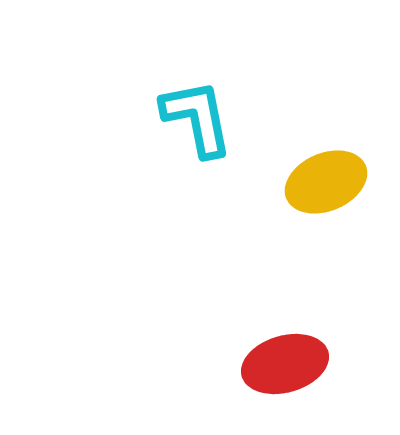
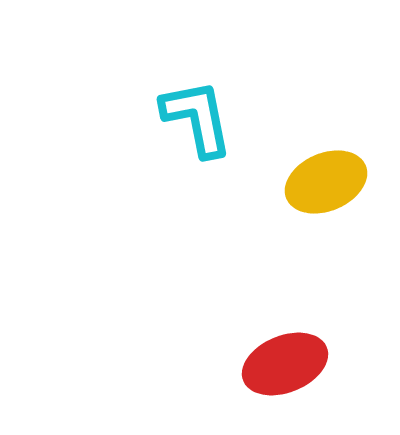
red ellipse: rotated 6 degrees counterclockwise
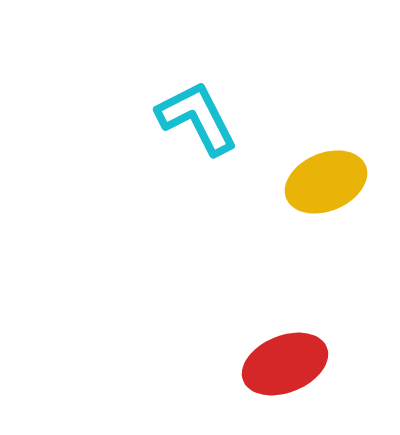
cyan L-shape: rotated 16 degrees counterclockwise
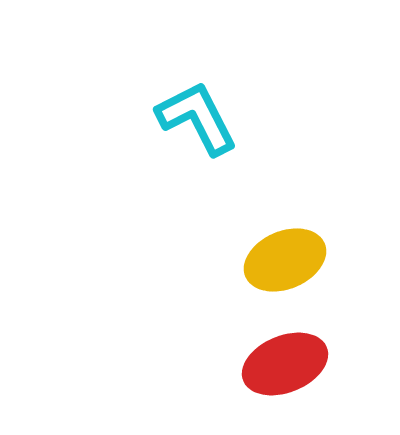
yellow ellipse: moved 41 px left, 78 px down
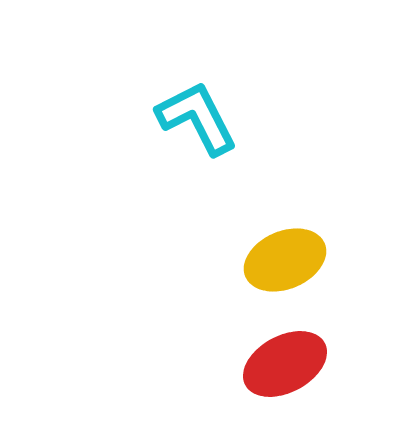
red ellipse: rotated 6 degrees counterclockwise
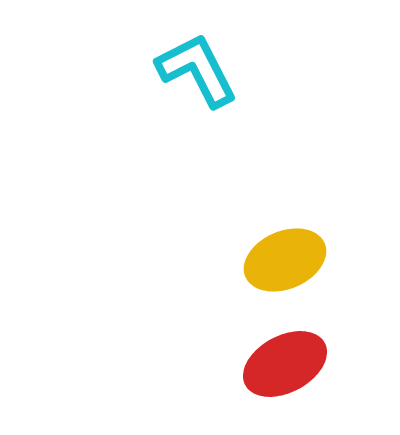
cyan L-shape: moved 48 px up
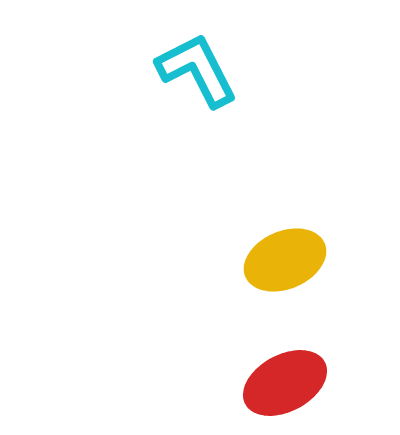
red ellipse: moved 19 px down
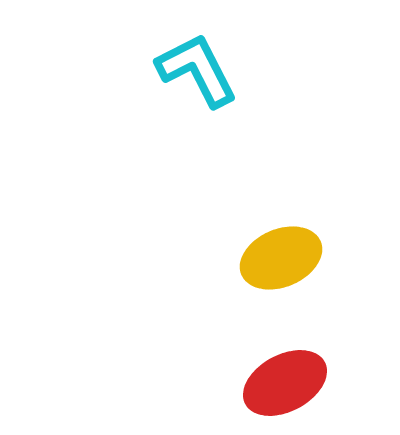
yellow ellipse: moved 4 px left, 2 px up
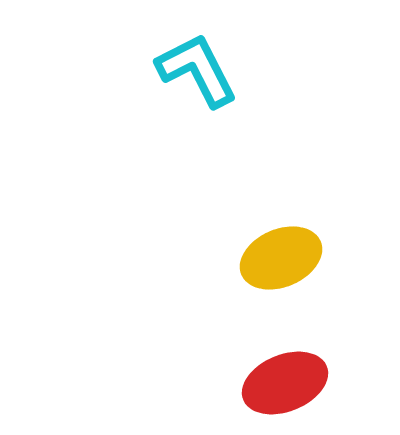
red ellipse: rotated 6 degrees clockwise
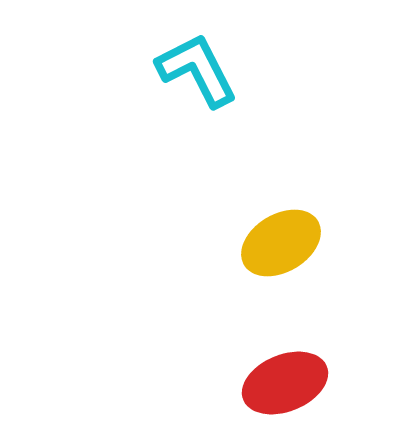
yellow ellipse: moved 15 px up; rotated 8 degrees counterclockwise
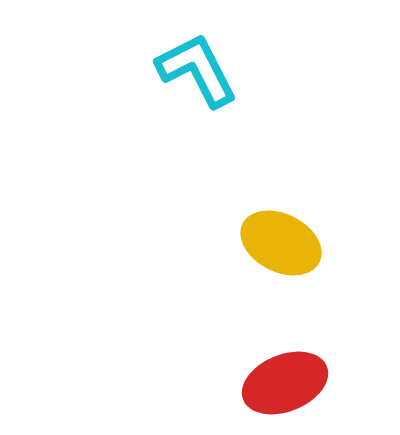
yellow ellipse: rotated 58 degrees clockwise
